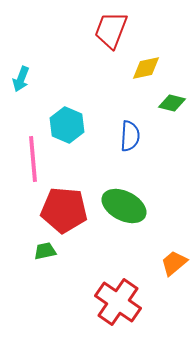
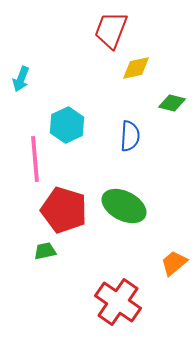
yellow diamond: moved 10 px left
cyan hexagon: rotated 12 degrees clockwise
pink line: moved 2 px right
red pentagon: rotated 12 degrees clockwise
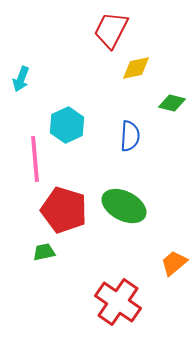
red trapezoid: rotated 6 degrees clockwise
green trapezoid: moved 1 px left, 1 px down
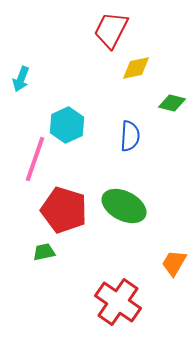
pink line: rotated 24 degrees clockwise
orange trapezoid: rotated 20 degrees counterclockwise
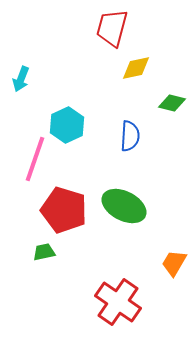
red trapezoid: moved 1 px right, 2 px up; rotated 12 degrees counterclockwise
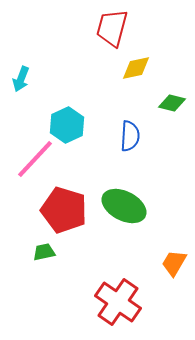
pink line: rotated 24 degrees clockwise
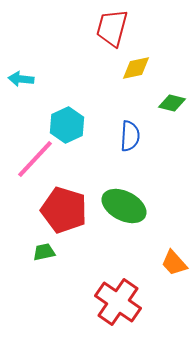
cyan arrow: rotated 75 degrees clockwise
orange trapezoid: rotated 72 degrees counterclockwise
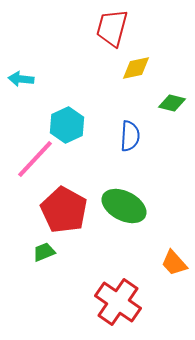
red pentagon: rotated 12 degrees clockwise
green trapezoid: rotated 10 degrees counterclockwise
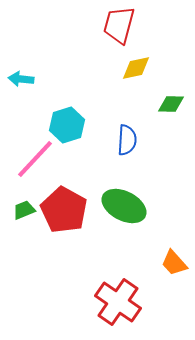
red trapezoid: moved 7 px right, 3 px up
green diamond: moved 1 px left, 1 px down; rotated 12 degrees counterclockwise
cyan hexagon: rotated 8 degrees clockwise
blue semicircle: moved 3 px left, 4 px down
green trapezoid: moved 20 px left, 42 px up
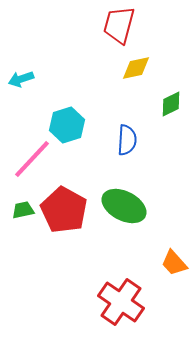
cyan arrow: rotated 25 degrees counterclockwise
green diamond: rotated 28 degrees counterclockwise
pink line: moved 3 px left
green trapezoid: moved 1 px left; rotated 10 degrees clockwise
red cross: moved 3 px right
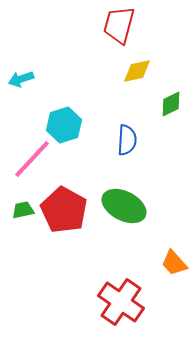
yellow diamond: moved 1 px right, 3 px down
cyan hexagon: moved 3 px left
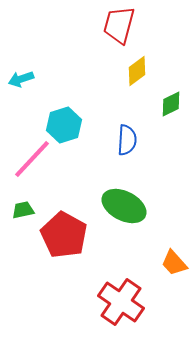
yellow diamond: rotated 24 degrees counterclockwise
red pentagon: moved 25 px down
